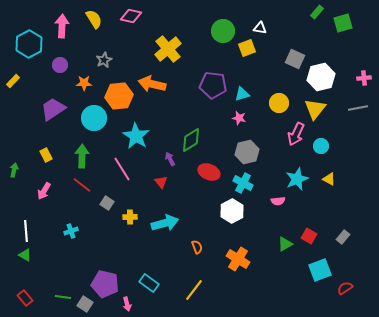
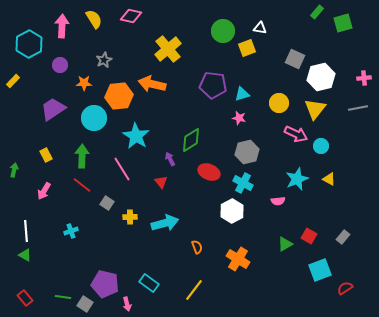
pink arrow at (296, 134): rotated 90 degrees counterclockwise
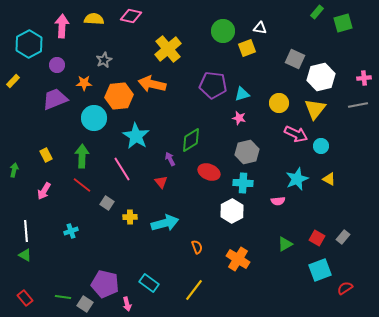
yellow semicircle at (94, 19): rotated 54 degrees counterclockwise
purple circle at (60, 65): moved 3 px left
gray line at (358, 108): moved 3 px up
purple trapezoid at (53, 109): moved 2 px right, 10 px up; rotated 12 degrees clockwise
cyan cross at (243, 183): rotated 24 degrees counterclockwise
red square at (309, 236): moved 8 px right, 2 px down
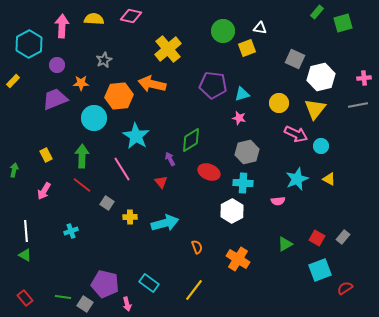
orange star at (84, 83): moved 3 px left
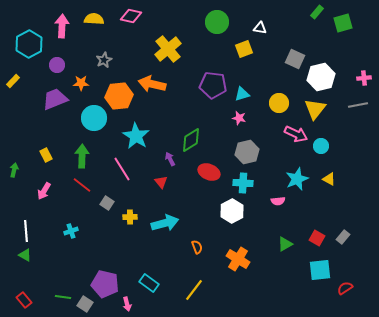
green circle at (223, 31): moved 6 px left, 9 px up
yellow square at (247, 48): moved 3 px left, 1 px down
cyan square at (320, 270): rotated 15 degrees clockwise
red rectangle at (25, 298): moved 1 px left, 2 px down
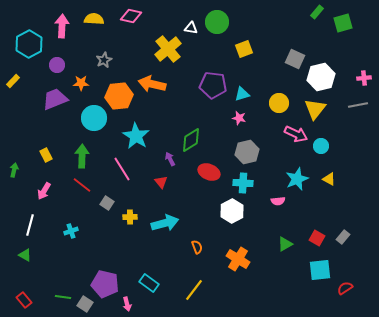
white triangle at (260, 28): moved 69 px left
white line at (26, 231): moved 4 px right, 6 px up; rotated 20 degrees clockwise
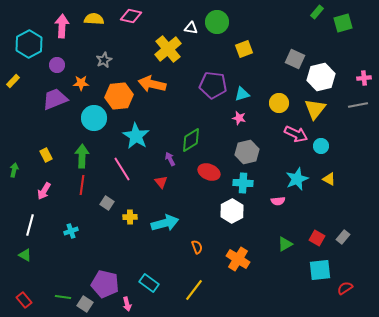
red line at (82, 185): rotated 60 degrees clockwise
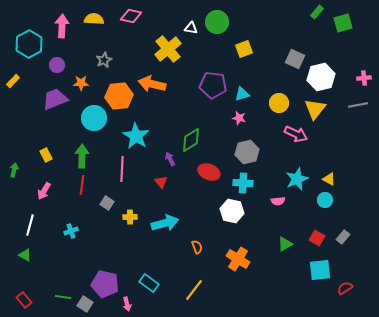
cyan circle at (321, 146): moved 4 px right, 54 px down
pink line at (122, 169): rotated 35 degrees clockwise
white hexagon at (232, 211): rotated 20 degrees counterclockwise
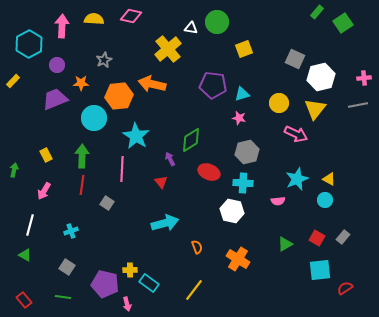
green square at (343, 23): rotated 18 degrees counterclockwise
yellow cross at (130, 217): moved 53 px down
gray square at (85, 304): moved 18 px left, 37 px up
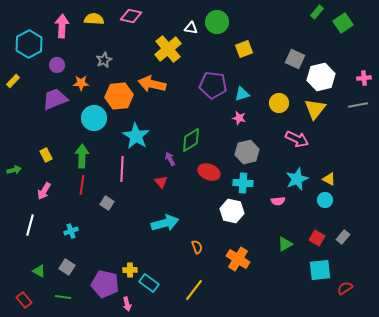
pink arrow at (296, 134): moved 1 px right, 5 px down
green arrow at (14, 170): rotated 64 degrees clockwise
green triangle at (25, 255): moved 14 px right, 16 px down
